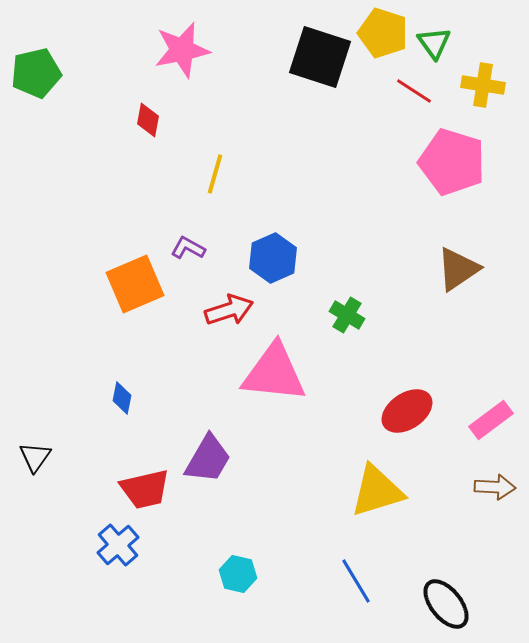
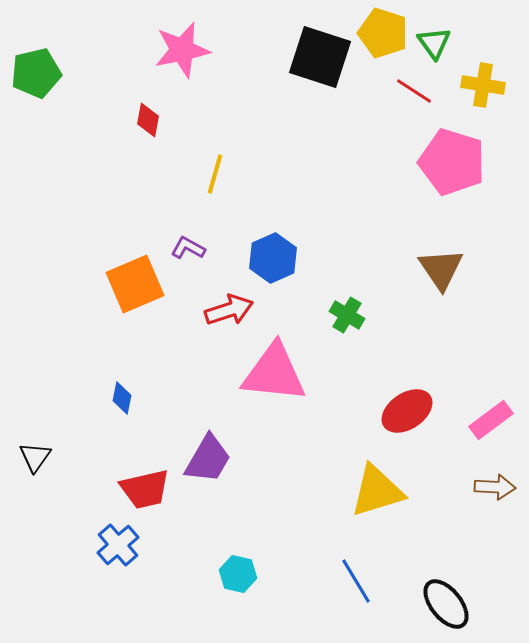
brown triangle: moved 17 px left; rotated 30 degrees counterclockwise
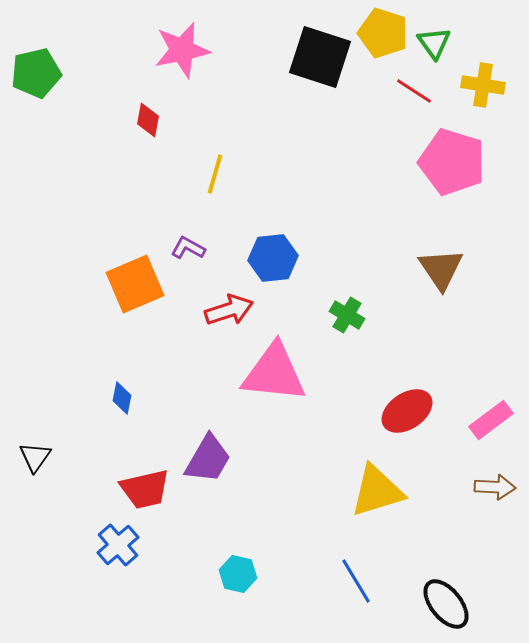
blue hexagon: rotated 18 degrees clockwise
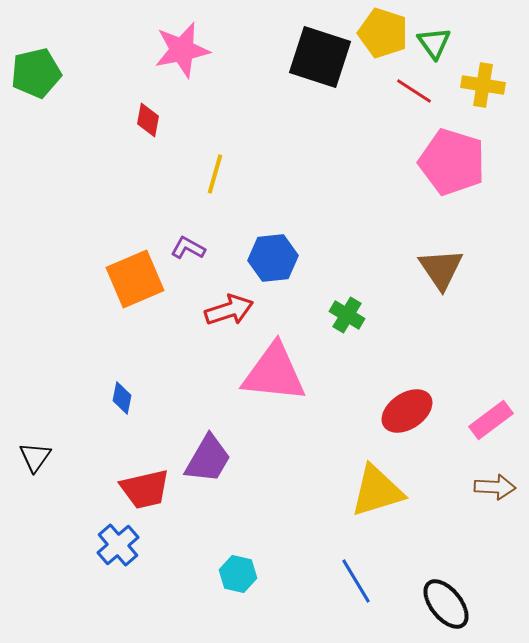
orange square: moved 5 px up
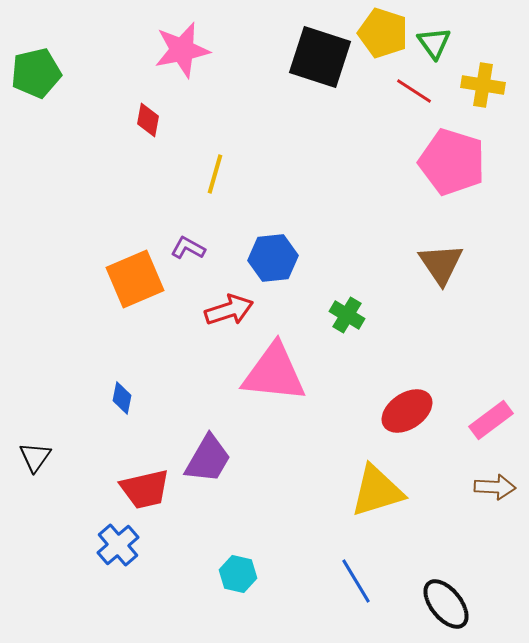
brown triangle: moved 5 px up
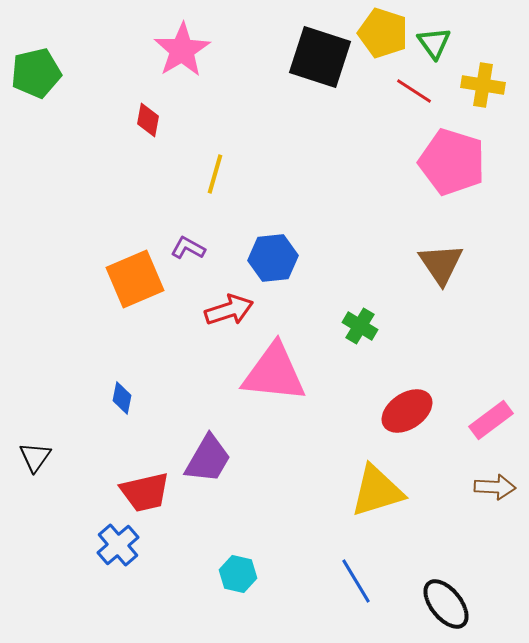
pink star: rotated 20 degrees counterclockwise
green cross: moved 13 px right, 11 px down
red trapezoid: moved 3 px down
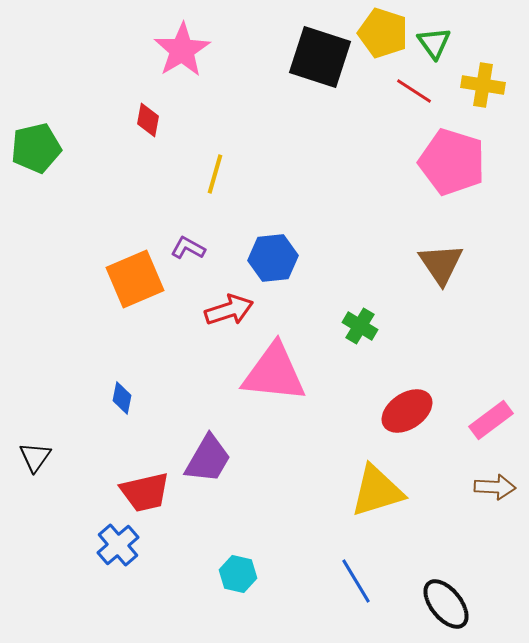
green pentagon: moved 75 px down
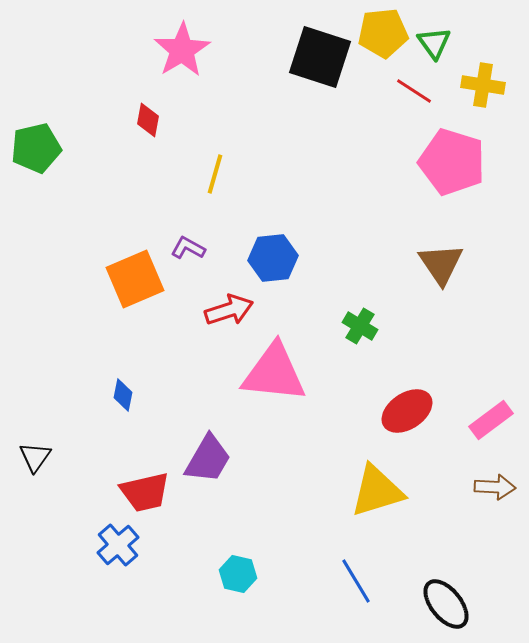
yellow pentagon: rotated 24 degrees counterclockwise
blue diamond: moved 1 px right, 3 px up
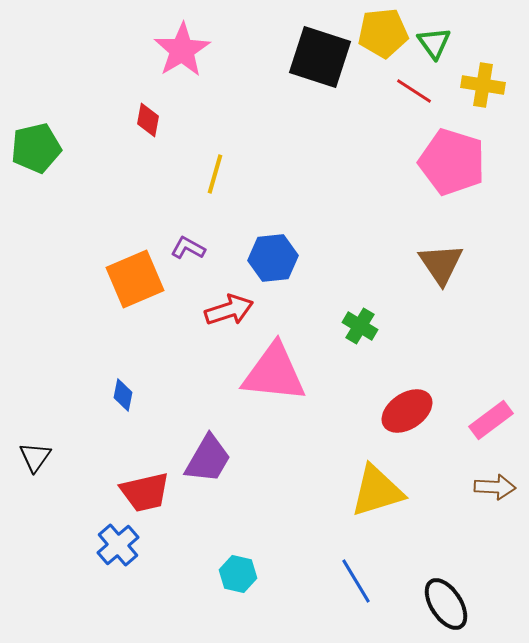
black ellipse: rotated 6 degrees clockwise
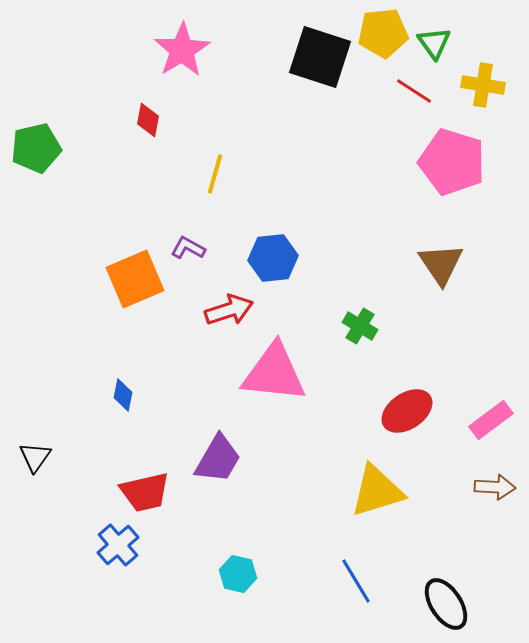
purple trapezoid: moved 10 px right
